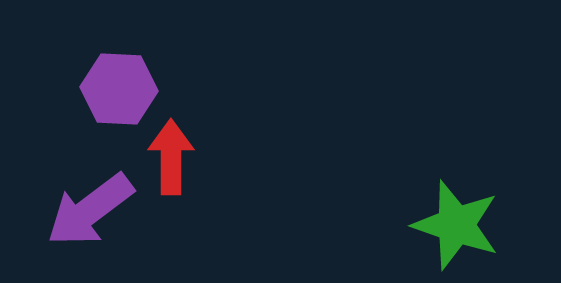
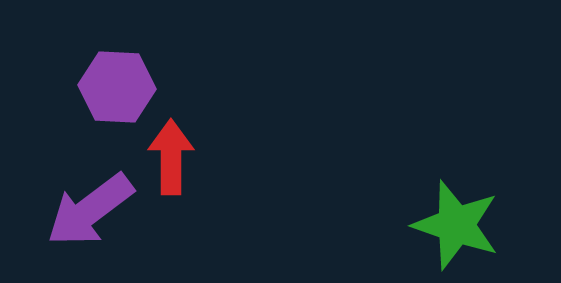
purple hexagon: moved 2 px left, 2 px up
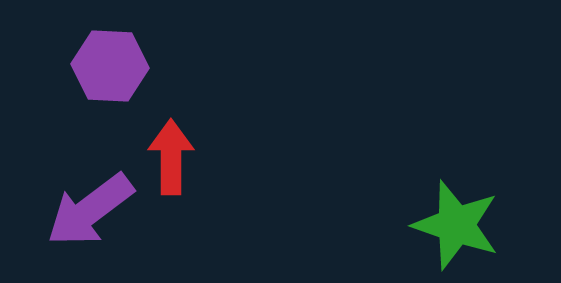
purple hexagon: moved 7 px left, 21 px up
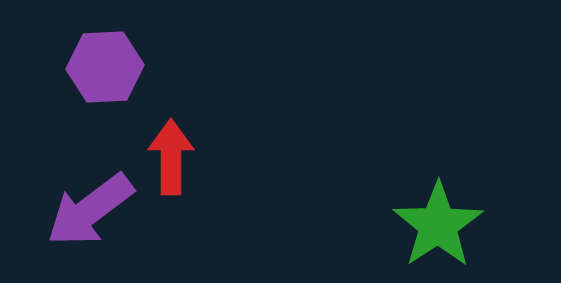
purple hexagon: moved 5 px left, 1 px down; rotated 6 degrees counterclockwise
green star: moved 18 px left; rotated 20 degrees clockwise
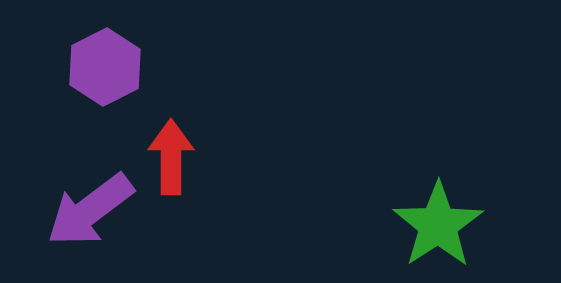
purple hexagon: rotated 24 degrees counterclockwise
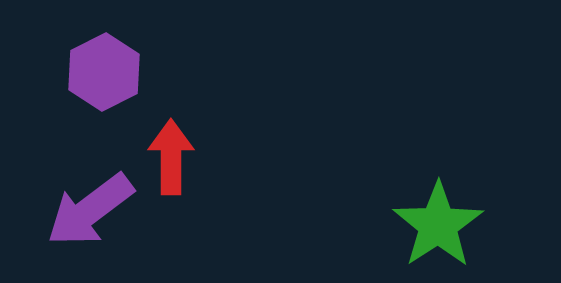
purple hexagon: moved 1 px left, 5 px down
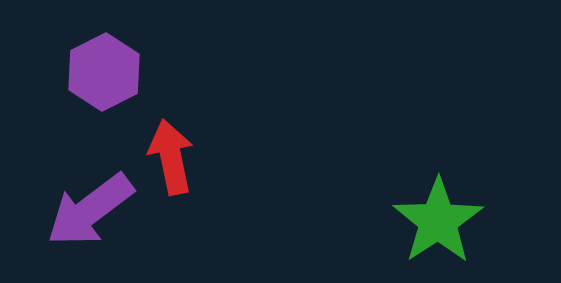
red arrow: rotated 12 degrees counterclockwise
green star: moved 4 px up
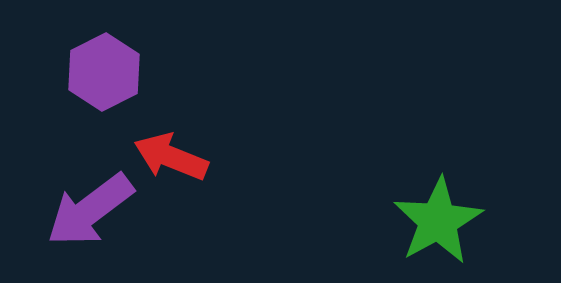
red arrow: rotated 56 degrees counterclockwise
green star: rotated 4 degrees clockwise
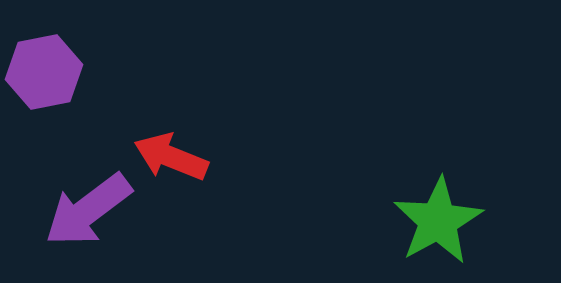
purple hexagon: moved 60 px left; rotated 16 degrees clockwise
purple arrow: moved 2 px left
